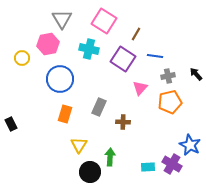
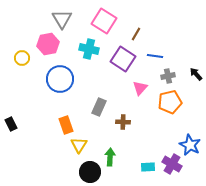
orange rectangle: moved 1 px right, 11 px down; rotated 36 degrees counterclockwise
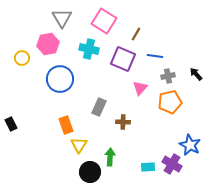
gray triangle: moved 1 px up
purple square: rotated 10 degrees counterclockwise
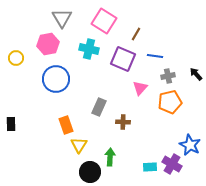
yellow circle: moved 6 px left
blue circle: moved 4 px left
black rectangle: rotated 24 degrees clockwise
cyan rectangle: moved 2 px right
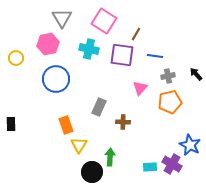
purple square: moved 1 px left, 4 px up; rotated 15 degrees counterclockwise
black circle: moved 2 px right
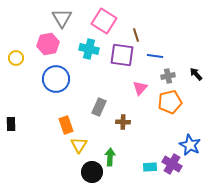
brown line: moved 1 px down; rotated 48 degrees counterclockwise
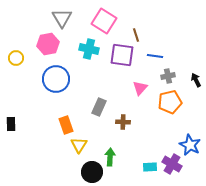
black arrow: moved 6 px down; rotated 16 degrees clockwise
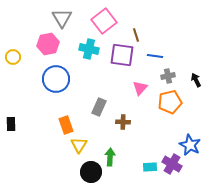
pink square: rotated 20 degrees clockwise
yellow circle: moved 3 px left, 1 px up
black circle: moved 1 px left
